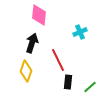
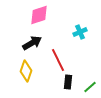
pink diamond: rotated 65 degrees clockwise
black arrow: rotated 42 degrees clockwise
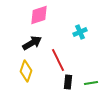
green line: moved 1 px right, 4 px up; rotated 32 degrees clockwise
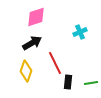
pink diamond: moved 3 px left, 2 px down
red line: moved 3 px left, 3 px down
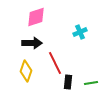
black arrow: rotated 30 degrees clockwise
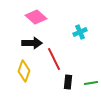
pink diamond: rotated 60 degrees clockwise
red line: moved 1 px left, 4 px up
yellow diamond: moved 2 px left
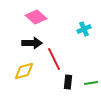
cyan cross: moved 4 px right, 3 px up
yellow diamond: rotated 55 degrees clockwise
